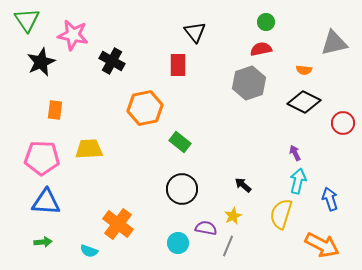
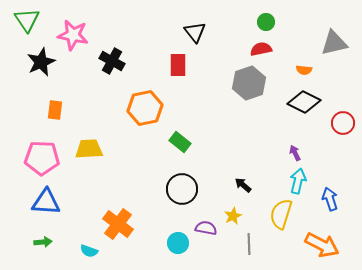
gray line: moved 21 px right, 2 px up; rotated 25 degrees counterclockwise
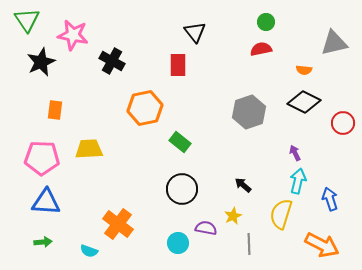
gray hexagon: moved 29 px down
